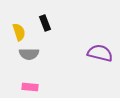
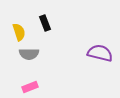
pink rectangle: rotated 28 degrees counterclockwise
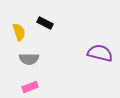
black rectangle: rotated 42 degrees counterclockwise
gray semicircle: moved 5 px down
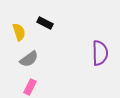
purple semicircle: rotated 75 degrees clockwise
gray semicircle: rotated 36 degrees counterclockwise
pink rectangle: rotated 42 degrees counterclockwise
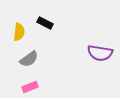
yellow semicircle: rotated 24 degrees clockwise
purple semicircle: rotated 100 degrees clockwise
pink rectangle: rotated 42 degrees clockwise
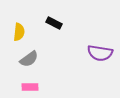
black rectangle: moved 9 px right
pink rectangle: rotated 21 degrees clockwise
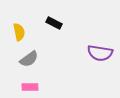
yellow semicircle: rotated 18 degrees counterclockwise
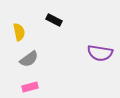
black rectangle: moved 3 px up
pink rectangle: rotated 14 degrees counterclockwise
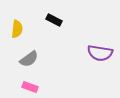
yellow semicircle: moved 2 px left, 3 px up; rotated 18 degrees clockwise
pink rectangle: rotated 35 degrees clockwise
